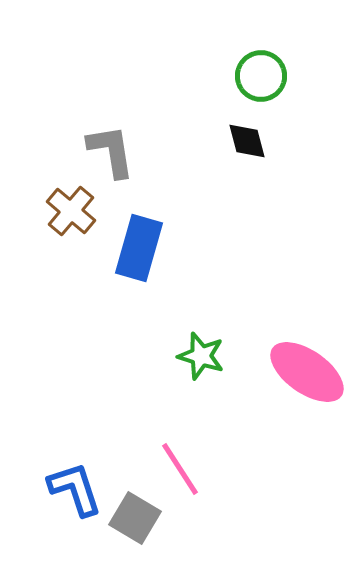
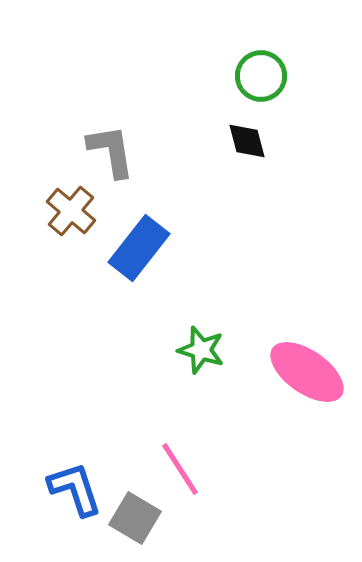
blue rectangle: rotated 22 degrees clockwise
green star: moved 6 px up
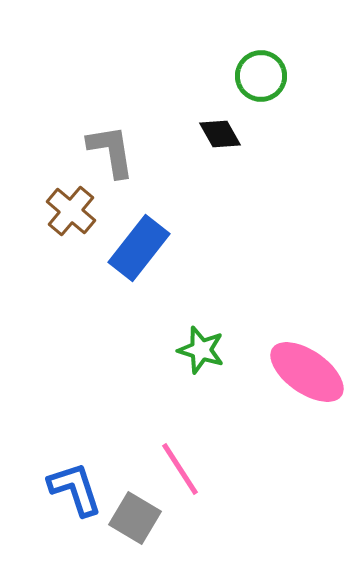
black diamond: moved 27 px left, 7 px up; rotated 15 degrees counterclockwise
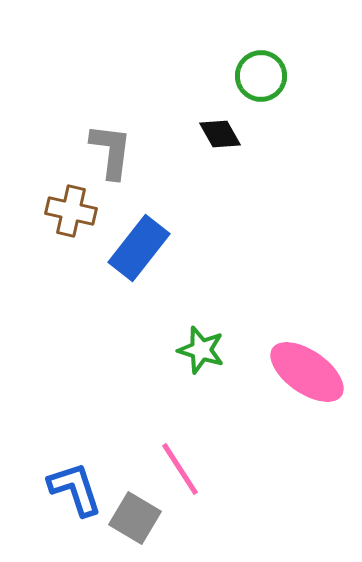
gray L-shape: rotated 16 degrees clockwise
brown cross: rotated 27 degrees counterclockwise
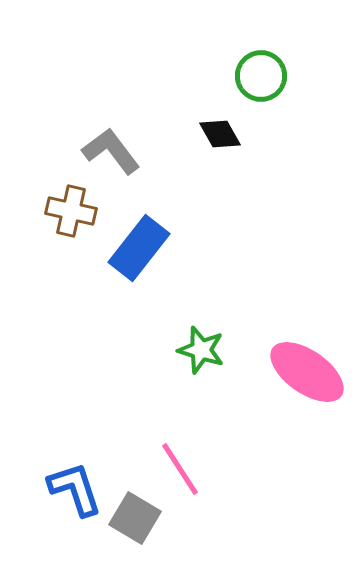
gray L-shape: rotated 44 degrees counterclockwise
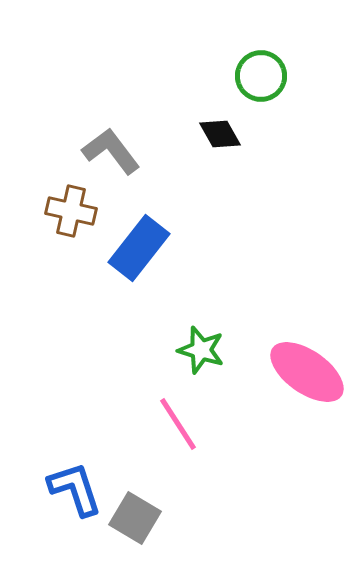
pink line: moved 2 px left, 45 px up
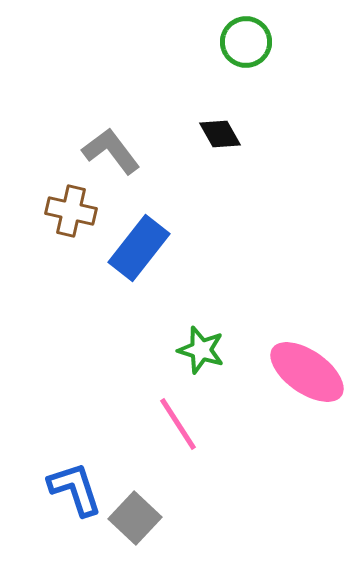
green circle: moved 15 px left, 34 px up
gray square: rotated 12 degrees clockwise
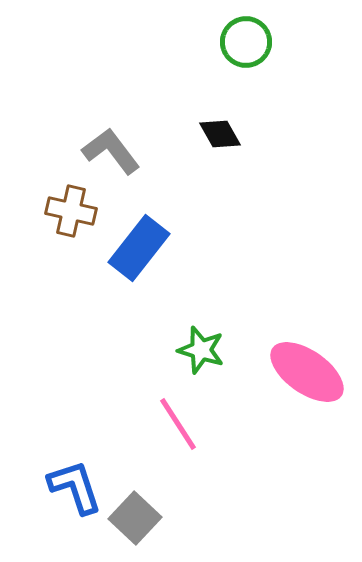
blue L-shape: moved 2 px up
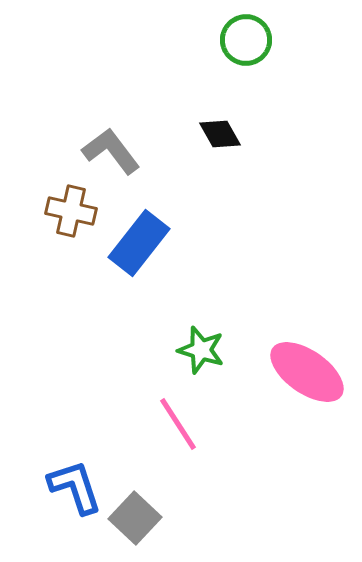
green circle: moved 2 px up
blue rectangle: moved 5 px up
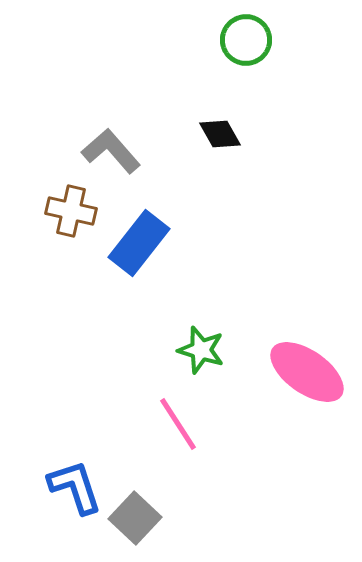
gray L-shape: rotated 4 degrees counterclockwise
